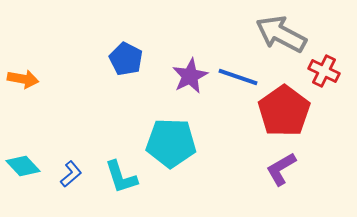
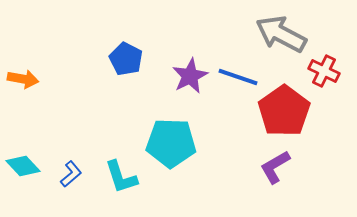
purple L-shape: moved 6 px left, 2 px up
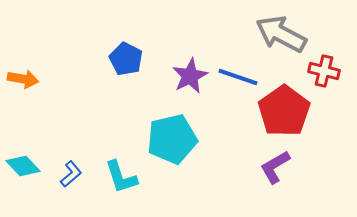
red cross: rotated 12 degrees counterclockwise
cyan pentagon: moved 1 px right, 4 px up; rotated 15 degrees counterclockwise
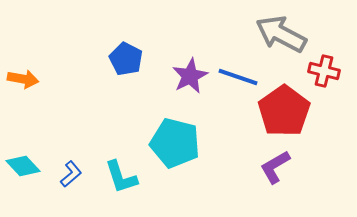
cyan pentagon: moved 3 px right, 4 px down; rotated 27 degrees clockwise
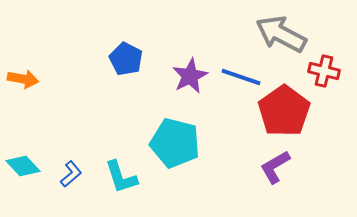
blue line: moved 3 px right
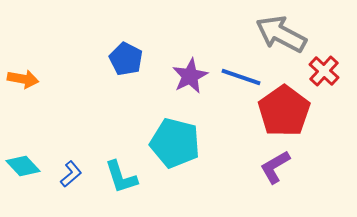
red cross: rotated 28 degrees clockwise
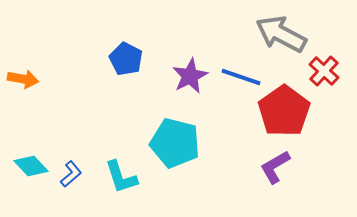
cyan diamond: moved 8 px right
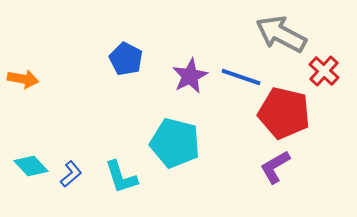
red pentagon: moved 2 px down; rotated 24 degrees counterclockwise
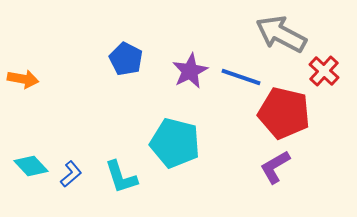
purple star: moved 5 px up
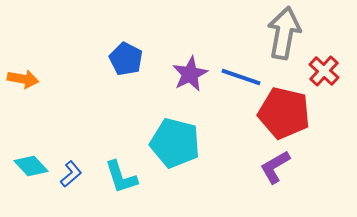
gray arrow: moved 3 px right, 1 px up; rotated 72 degrees clockwise
purple star: moved 3 px down
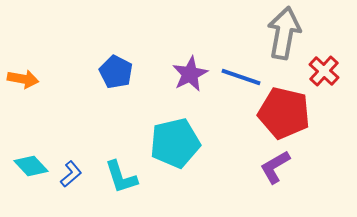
blue pentagon: moved 10 px left, 13 px down
cyan pentagon: rotated 27 degrees counterclockwise
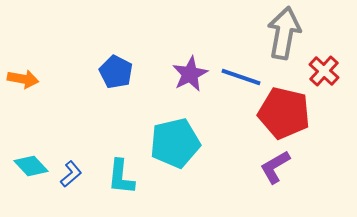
cyan L-shape: rotated 24 degrees clockwise
